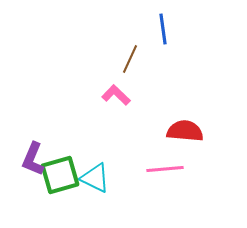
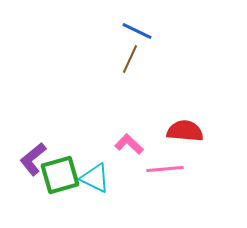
blue line: moved 26 px left, 2 px down; rotated 56 degrees counterclockwise
pink L-shape: moved 13 px right, 49 px down
purple L-shape: rotated 28 degrees clockwise
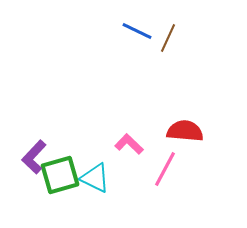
brown line: moved 38 px right, 21 px up
purple L-shape: moved 1 px right, 2 px up; rotated 8 degrees counterclockwise
pink line: rotated 57 degrees counterclockwise
